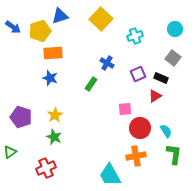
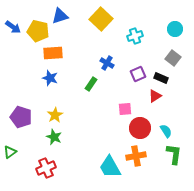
yellow pentagon: moved 2 px left; rotated 30 degrees clockwise
cyan trapezoid: moved 8 px up
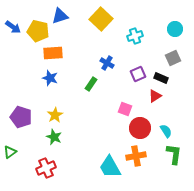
gray square: rotated 28 degrees clockwise
pink square: rotated 24 degrees clockwise
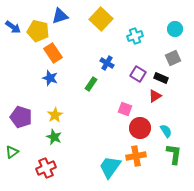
orange rectangle: rotated 60 degrees clockwise
purple square: rotated 35 degrees counterclockwise
green triangle: moved 2 px right
cyan trapezoid: rotated 65 degrees clockwise
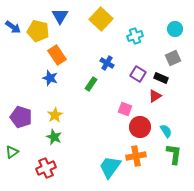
blue triangle: rotated 42 degrees counterclockwise
orange rectangle: moved 4 px right, 2 px down
red circle: moved 1 px up
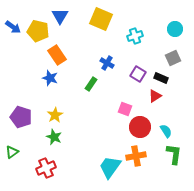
yellow square: rotated 20 degrees counterclockwise
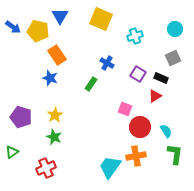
green L-shape: moved 1 px right
